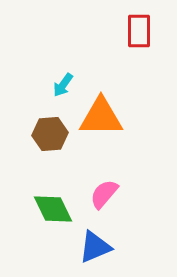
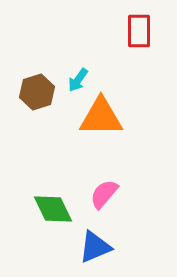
cyan arrow: moved 15 px right, 5 px up
brown hexagon: moved 13 px left, 42 px up; rotated 12 degrees counterclockwise
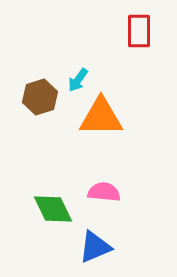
brown hexagon: moved 3 px right, 5 px down
pink semicircle: moved 2 px up; rotated 56 degrees clockwise
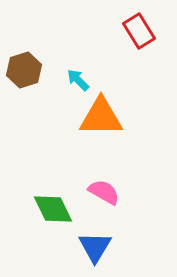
red rectangle: rotated 32 degrees counterclockwise
cyan arrow: rotated 100 degrees clockwise
brown hexagon: moved 16 px left, 27 px up
pink semicircle: rotated 24 degrees clockwise
blue triangle: rotated 36 degrees counterclockwise
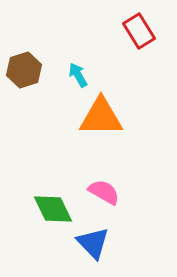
cyan arrow: moved 5 px up; rotated 15 degrees clockwise
blue triangle: moved 2 px left, 4 px up; rotated 15 degrees counterclockwise
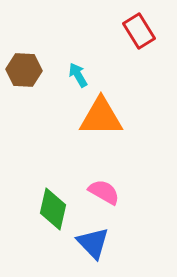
brown hexagon: rotated 20 degrees clockwise
green diamond: rotated 39 degrees clockwise
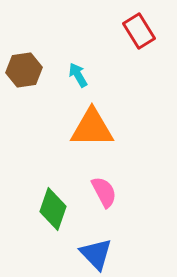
brown hexagon: rotated 12 degrees counterclockwise
orange triangle: moved 9 px left, 11 px down
pink semicircle: rotated 32 degrees clockwise
green diamond: rotated 6 degrees clockwise
blue triangle: moved 3 px right, 11 px down
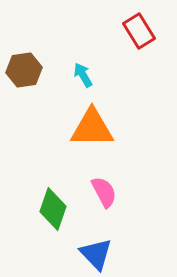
cyan arrow: moved 5 px right
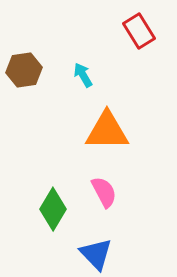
orange triangle: moved 15 px right, 3 px down
green diamond: rotated 12 degrees clockwise
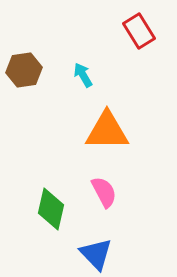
green diamond: moved 2 px left; rotated 18 degrees counterclockwise
